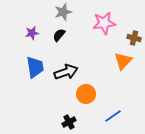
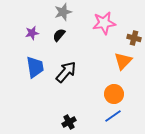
black arrow: rotated 30 degrees counterclockwise
orange circle: moved 28 px right
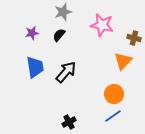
pink star: moved 2 px left, 2 px down; rotated 20 degrees clockwise
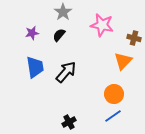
gray star: rotated 18 degrees counterclockwise
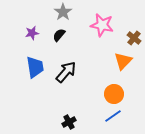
brown cross: rotated 24 degrees clockwise
